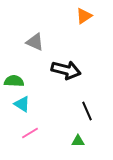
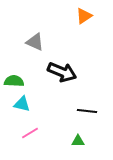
black arrow: moved 4 px left, 2 px down; rotated 8 degrees clockwise
cyan triangle: rotated 18 degrees counterclockwise
black line: rotated 60 degrees counterclockwise
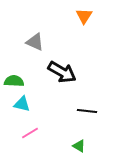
orange triangle: rotated 24 degrees counterclockwise
black arrow: rotated 8 degrees clockwise
green triangle: moved 1 px right, 5 px down; rotated 32 degrees clockwise
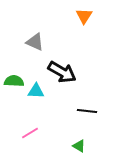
cyan triangle: moved 14 px right, 13 px up; rotated 12 degrees counterclockwise
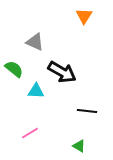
green semicircle: moved 12 px up; rotated 36 degrees clockwise
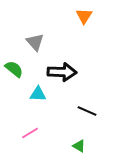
gray triangle: rotated 24 degrees clockwise
black arrow: rotated 28 degrees counterclockwise
cyan triangle: moved 2 px right, 3 px down
black line: rotated 18 degrees clockwise
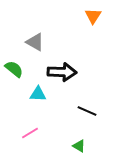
orange triangle: moved 9 px right
gray triangle: rotated 18 degrees counterclockwise
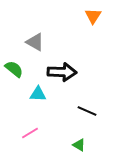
green triangle: moved 1 px up
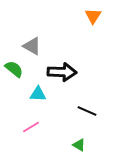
gray triangle: moved 3 px left, 4 px down
pink line: moved 1 px right, 6 px up
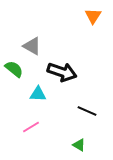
black arrow: rotated 16 degrees clockwise
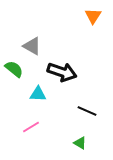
green triangle: moved 1 px right, 2 px up
